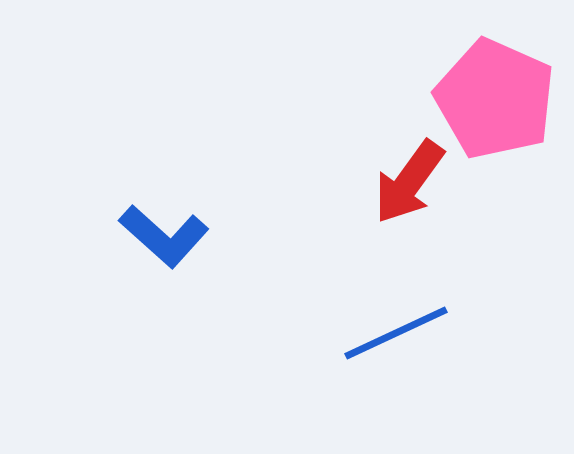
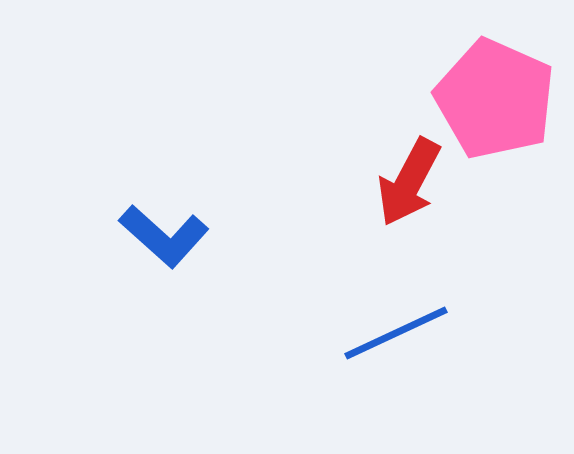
red arrow: rotated 8 degrees counterclockwise
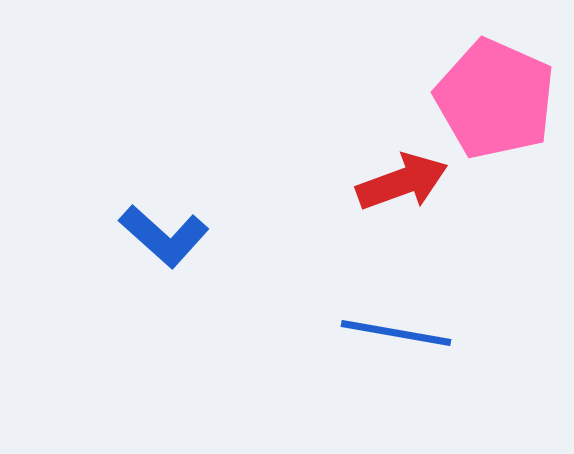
red arrow: moved 7 px left; rotated 138 degrees counterclockwise
blue line: rotated 35 degrees clockwise
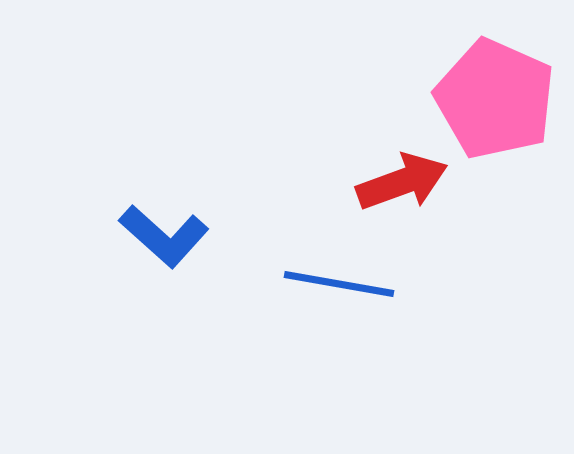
blue line: moved 57 px left, 49 px up
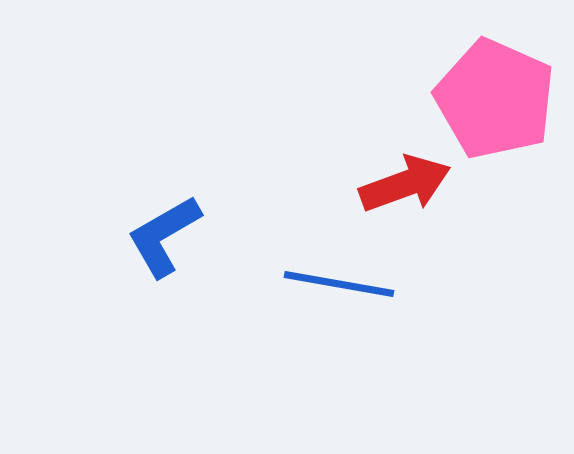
red arrow: moved 3 px right, 2 px down
blue L-shape: rotated 108 degrees clockwise
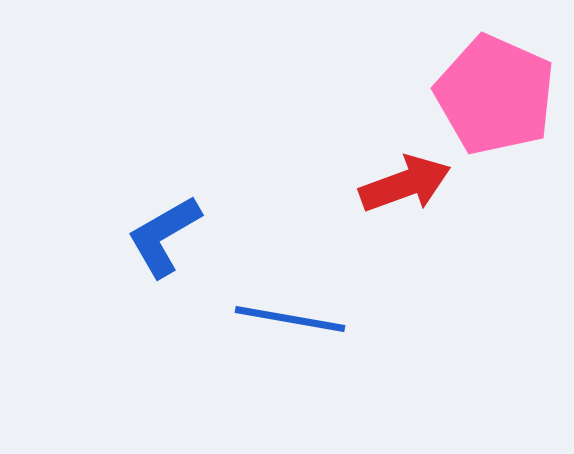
pink pentagon: moved 4 px up
blue line: moved 49 px left, 35 px down
